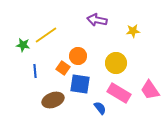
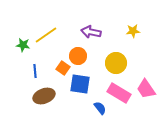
purple arrow: moved 6 px left, 12 px down
pink trapezoid: moved 4 px left, 1 px up
brown ellipse: moved 9 px left, 4 px up
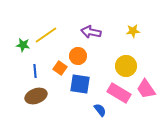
yellow circle: moved 10 px right, 3 px down
orange square: moved 3 px left
brown ellipse: moved 8 px left
blue semicircle: moved 2 px down
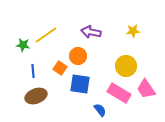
blue line: moved 2 px left
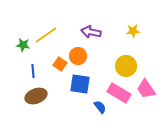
orange square: moved 4 px up
blue semicircle: moved 3 px up
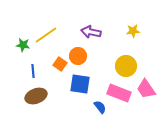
pink rectangle: rotated 10 degrees counterclockwise
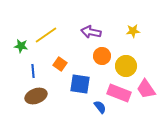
green star: moved 2 px left, 1 px down
orange circle: moved 24 px right
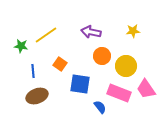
brown ellipse: moved 1 px right
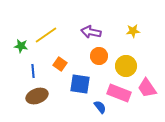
orange circle: moved 3 px left
pink trapezoid: moved 1 px right, 1 px up
